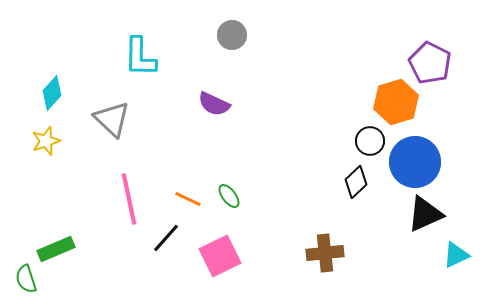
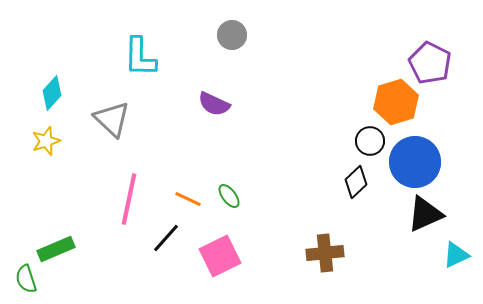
pink line: rotated 24 degrees clockwise
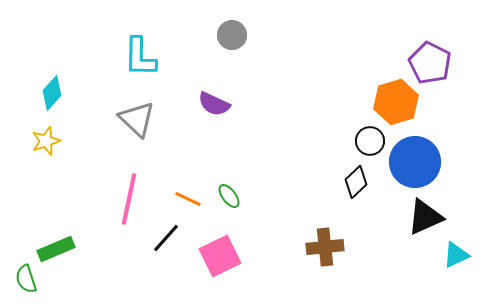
gray triangle: moved 25 px right
black triangle: moved 3 px down
brown cross: moved 6 px up
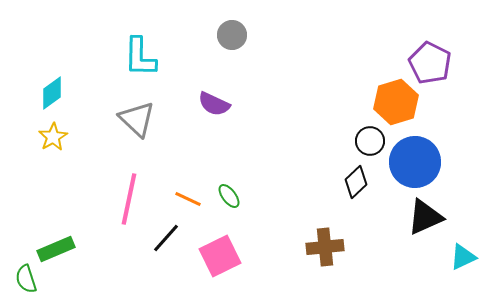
cyan diamond: rotated 12 degrees clockwise
yellow star: moved 7 px right, 4 px up; rotated 12 degrees counterclockwise
cyan triangle: moved 7 px right, 2 px down
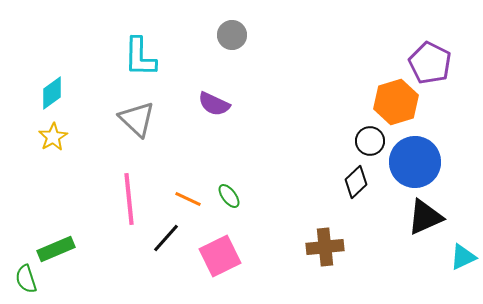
pink line: rotated 18 degrees counterclockwise
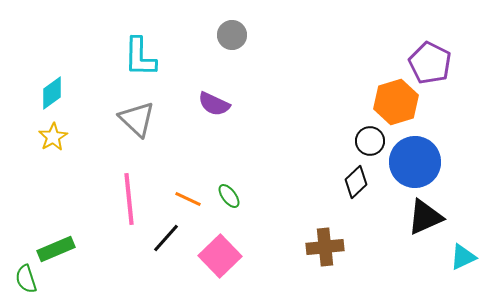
pink square: rotated 18 degrees counterclockwise
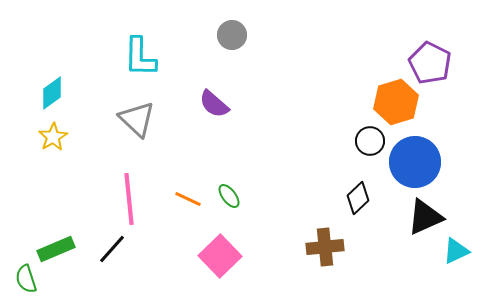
purple semicircle: rotated 16 degrees clockwise
black diamond: moved 2 px right, 16 px down
black line: moved 54 px left, 11 px down
cyan triangle: moved 7 px left, 6 px up
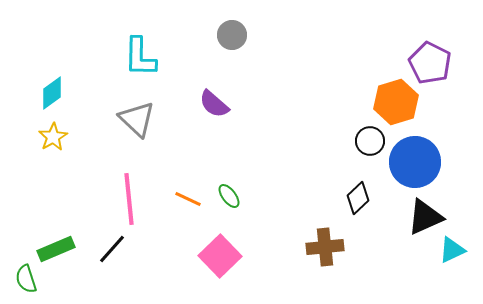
cyan triangle: moved 4 px left, 1 px up
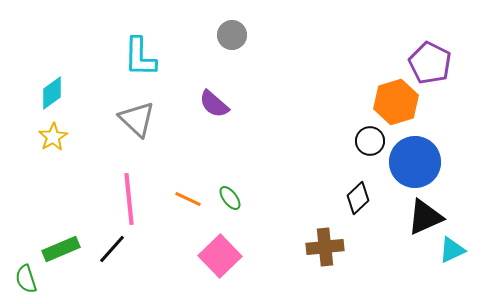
green ellipse: moved 1 px right, 2 px down
green rectangle: moved 5 px right
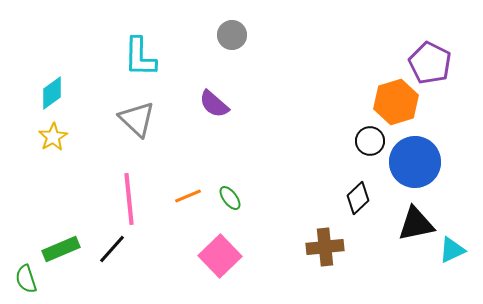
orange line: moved 3 px up; rotated 48 degrees counterclockwise
black triangle: moved 9 px left, 7 px down; rotated 12 degrees clockwise
